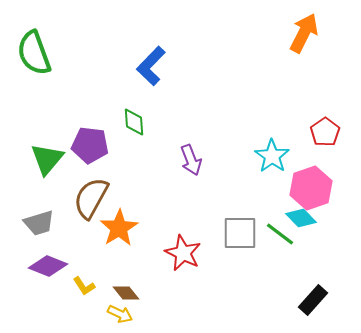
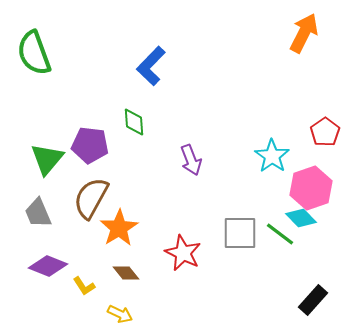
gray trapezoid: moved 1 px left, 10 px up; rotated 84 degrees clockwise
brown diamond: moved 20 px up
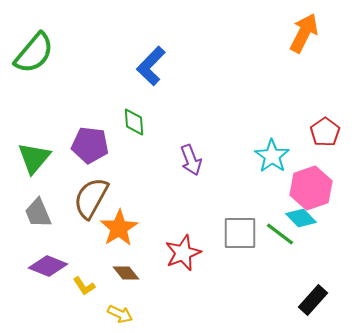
green semicircle: rotated 120 degrees counterclockwise
green triangle: moved 13 px left, 1 px up
red star: rotated 24 degrees clockwise
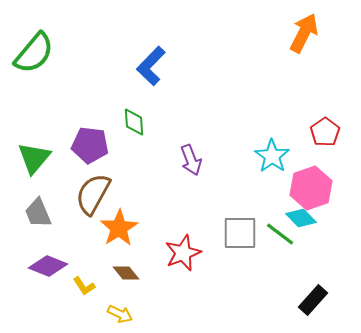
brown semicircle: moved 2 px right, 4 px up
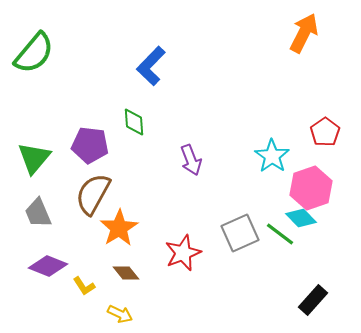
gray square: rotated 24 degrees counterclockwise
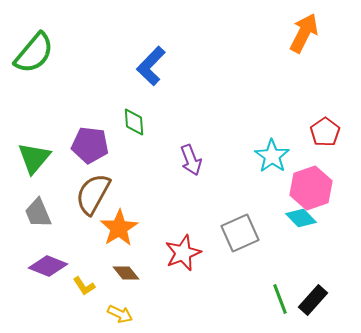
green line: moved 65 px down; rotated 32 degrees clockwise
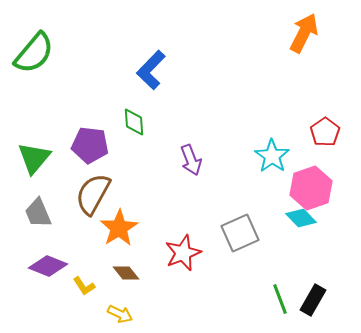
blue L-shape: moved 4 px down
black rectangle: rotated 12 degrees counterclockwise
